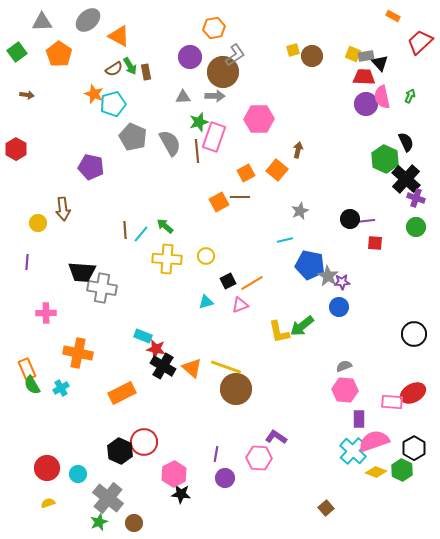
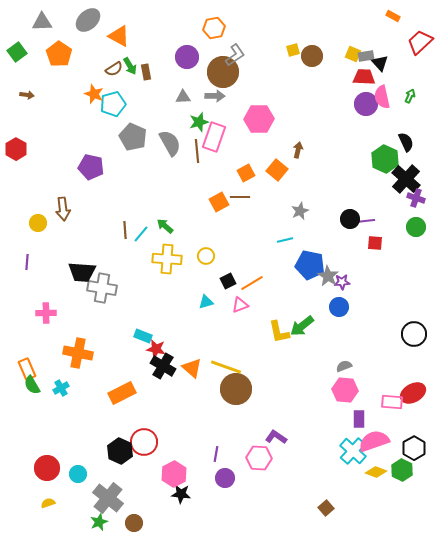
purple circle at (190, 57): moved 3 px left
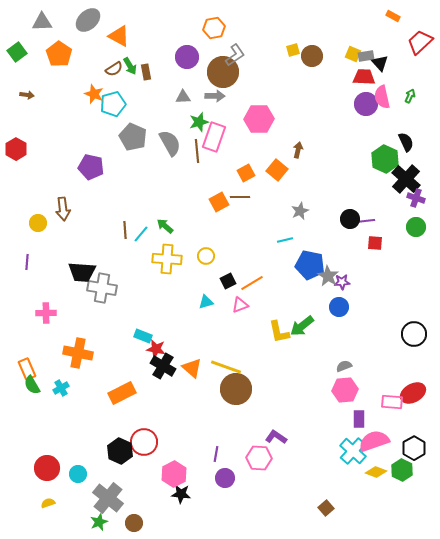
pink hexagon at (345, 390): rotated 10 degrees counterclockwise
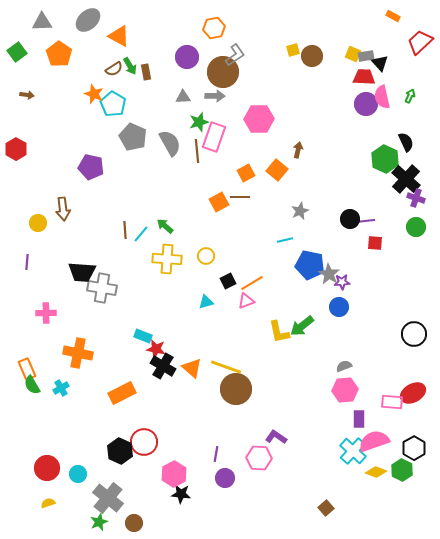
cyan pentagon at (113, 104): rotated 25 degrees counterclockwise
gray star at (328, 276): moved 1 px right, 2 px up
pink triangle at (240, 305): moved 6 px right, 4 px up
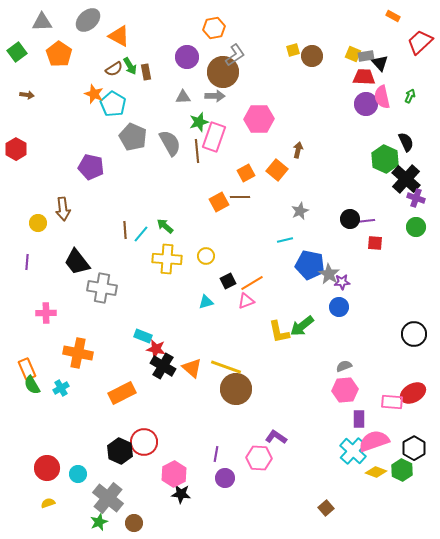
black trapezoid at (82, 272): moved 5 px left, 10 px up; rotated 48 degrees clockwise
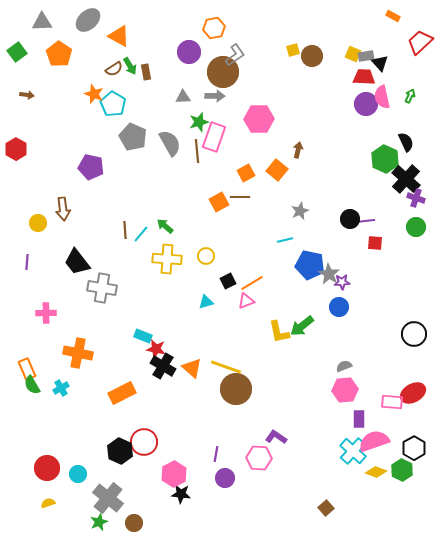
purple circle at (187, 57): moved 2 px right, 5 px up
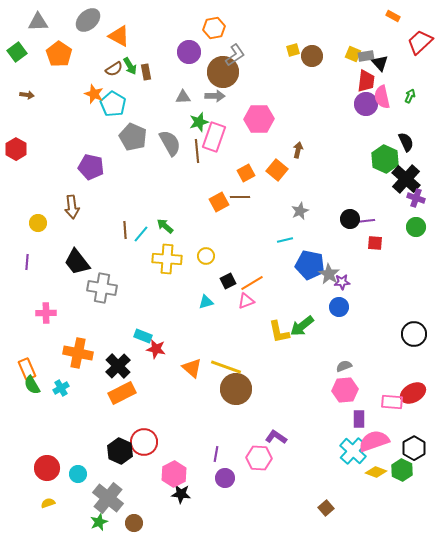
gray triangle at (42, 22): moved 4 px left
red trapezoid at (364, 77): moved 2 px right, 4 px down; rotated 95 degrees clockwise
brown arrow at (63, 209): moved 9 px right, 2 px up
black cross at (163, 366): moved 45 px left; rotated 15 degrees clockwise
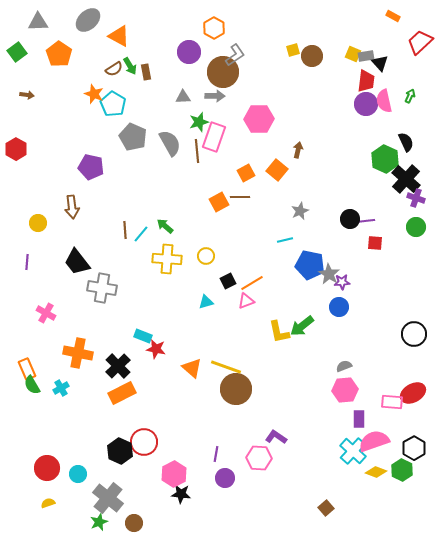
orange hexagon at (214, 28): rotated 20 degrees counterclockwise
pink semicircle at (382, 97): moved 2 px right, 4 px down
pink cross at (46, 313): rotated 30 degrees clockwise
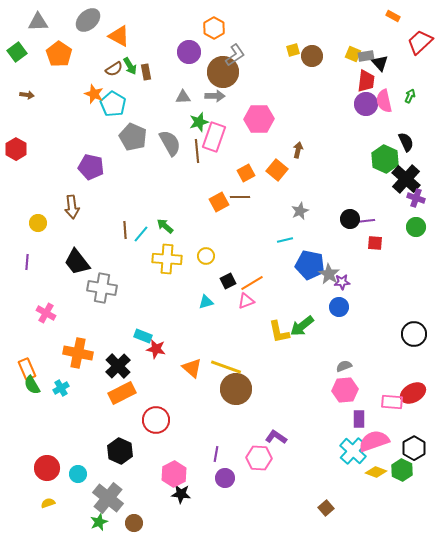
red circle at (144, 442): moved 12 px right, 22 px up
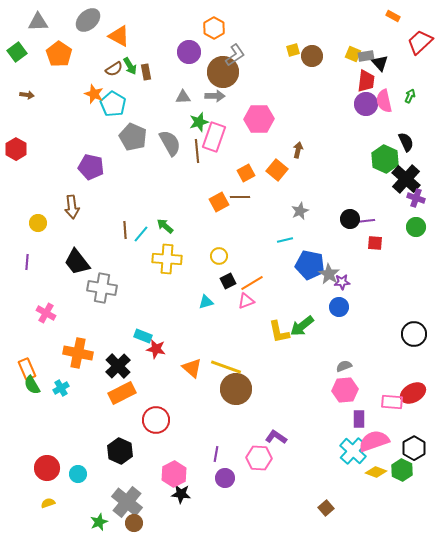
yellow circle at (206, 256): moved 13 px right
gray cross at (108, 498): moved 19 px right, 4 px down
